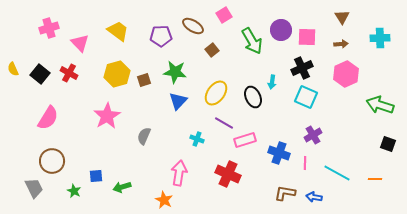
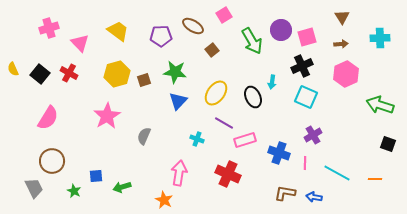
pink square at (307, 37): rotated 18 degrees counterclockwise
black cross at (302, 68): moved 2 px up
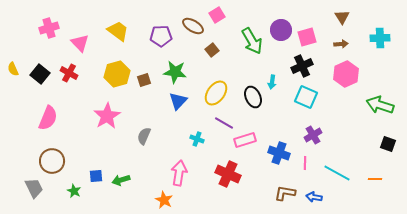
pink square at (224, 15): moved 7 px left
pink semicircle at (48, 118): rotated 10 degrees counterclockwise
green arrow at (122, 187): moved 1 px left, 7 px up
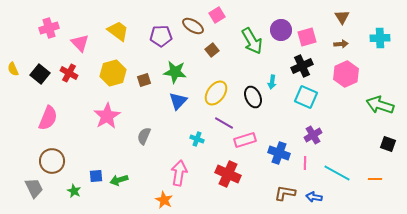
yellow hexagon at (117, 74): moved 4 px left, 1 px up
green arrow at (121, 180): moved 2 px left
